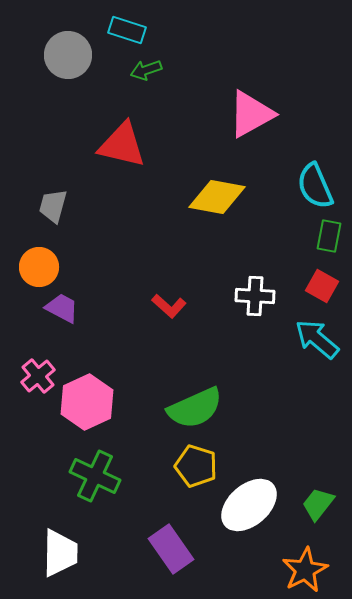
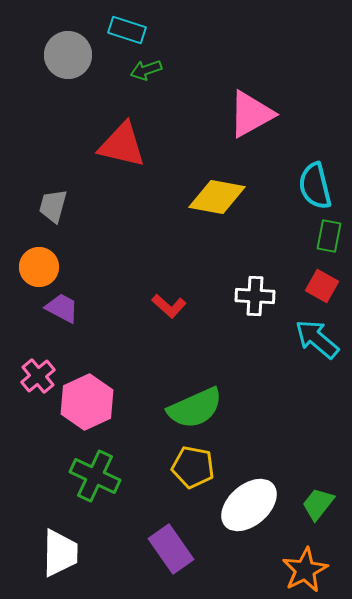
cyan semicircle: rotated 9 degrees clockwise
yellow pentagon: moved 3 px left, 1 px down; rotated 6 degrees counterclockwise
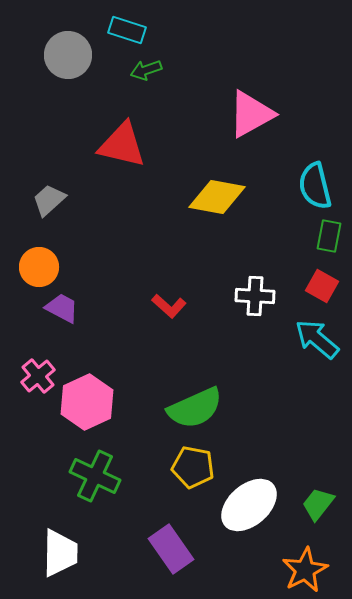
gray trapezoid: moved 4 px left, 6 px up; rotated 33 degrees clockwise
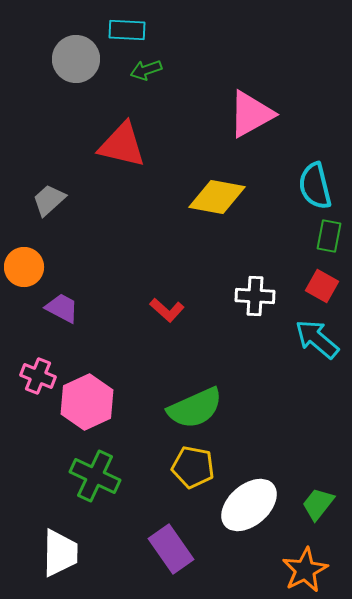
cyan rectangle: rotated 15 degrees counterclockwise
gray circle: moved 8 px right, 4 px down
orange circle: moved 15 px left
red L-shape: moved 2 px left, 4 px down
pink cross: rotated 28 degrees counterclockwise
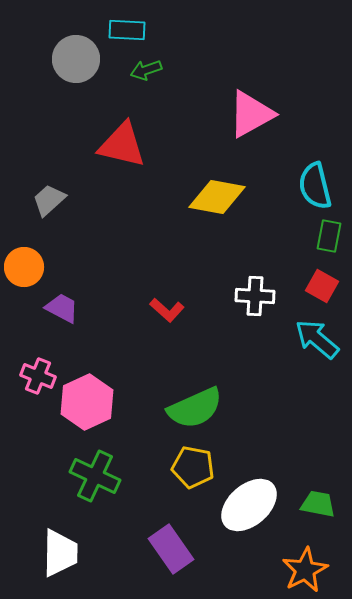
green trapezoid: rotated 63 degrees clockwise
